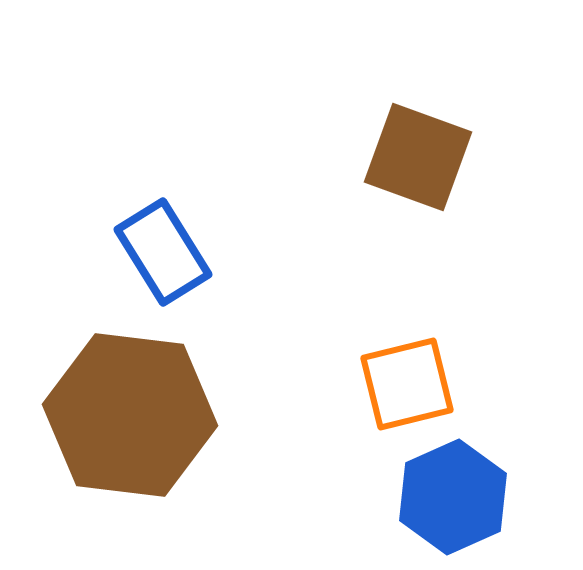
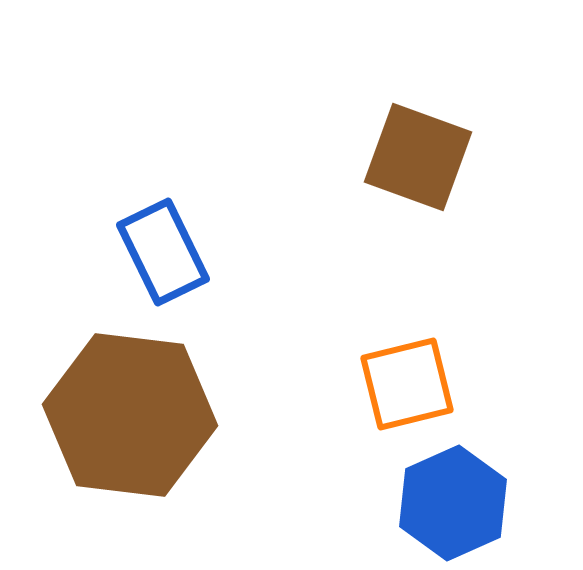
blue rectangle: rotated 6 degrees clockwise
blue hexagon: moved 6 px down
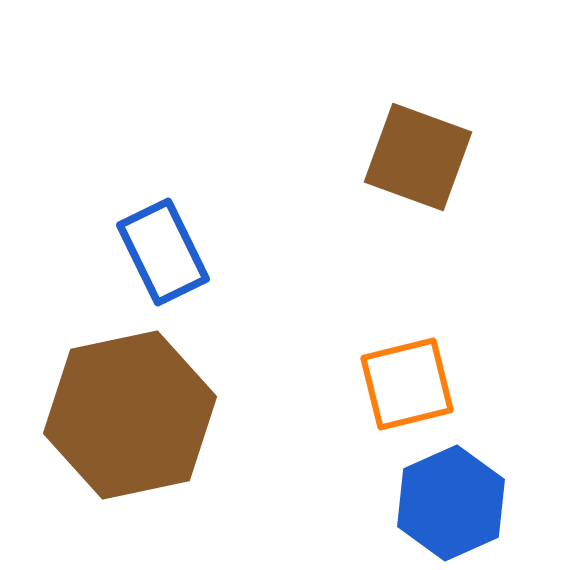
brown hexagon: rotated 19 degrees counterclockwise
blue hexagon: moved 2 px left
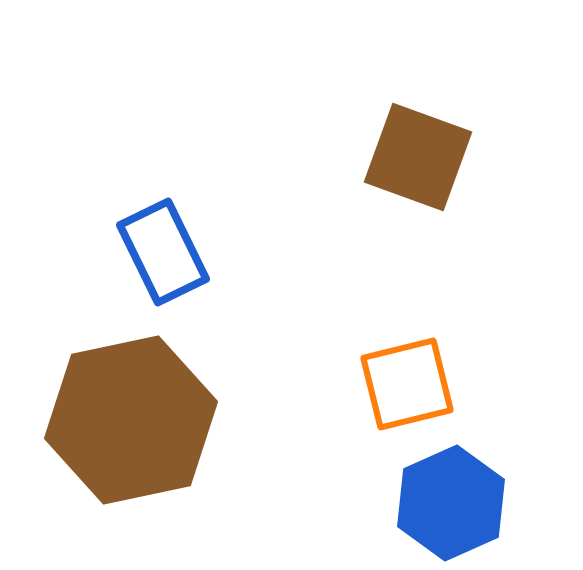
brown hexagon: moved 1 px right, 5 px down
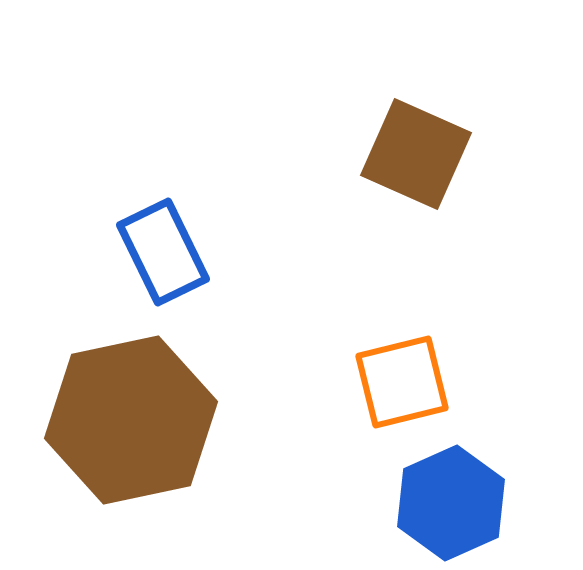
brown square: moved 2 px left, 3 px up; rotated 4 degrees clockwise
orange square: moved 5 px left, 2 px up
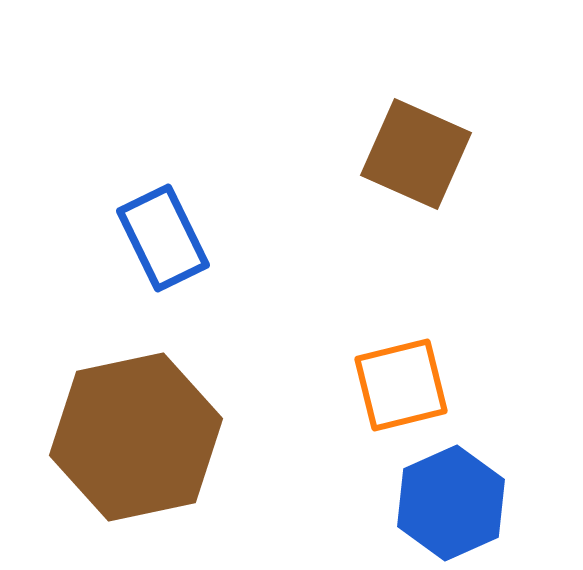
blue rectangle: moved 14 px up
orange square: moved 1 px left, 3 px down
brown hexagon: moved 5 px right, 17 px down
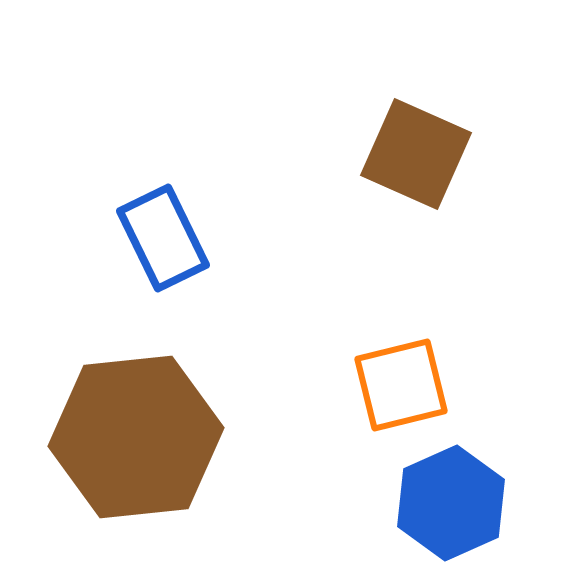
brown hexagon: rotated 6 degrees clockwise
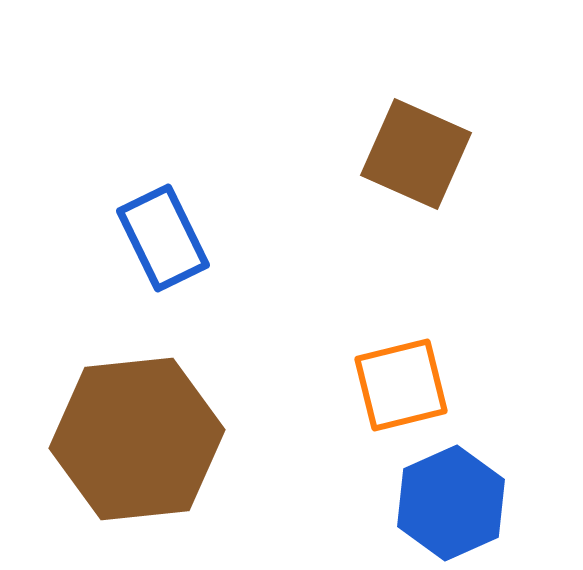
brown hexagon: moved 1 px right, 2 px down
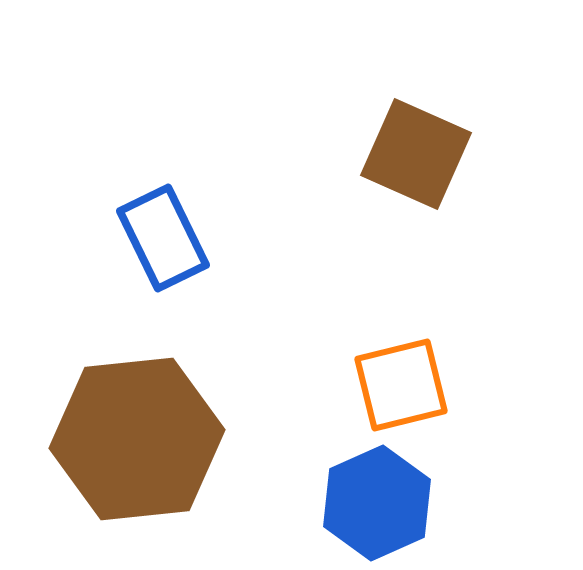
blue hexagon: moved 74 px left
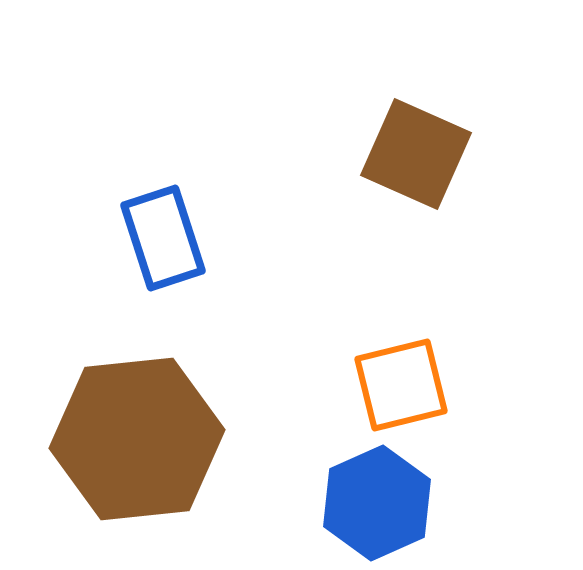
blue rectangle: rotated 8 degrees clockwise
